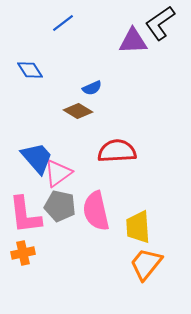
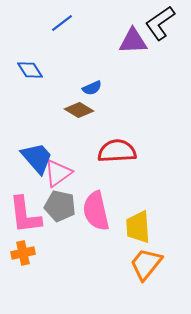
blue line: moved 1 px left
brown diamond: moved 1 px right, 1 px up
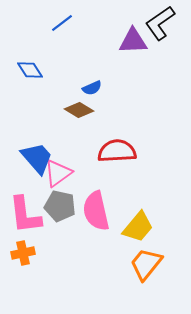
yellow trapezoid: rotated 136 degrees counterclockwise
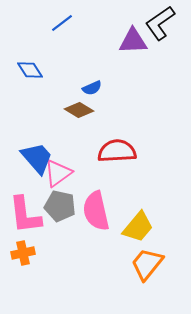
orange trapezoid: moved 1 px right
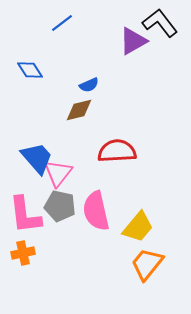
black L-shape: rotated 87 degrees clockwise
purple triangle: rotated 28 degrees counterclockwise
blue semicircle: moved 3 px left, 3 px up
brown diamond: rotated 44 degrees counterclockwise
pink triangle: rotated 16 degrees counterclockwise
